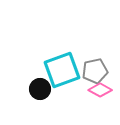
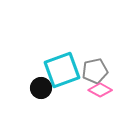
black circle: moved 1 px right, 1 px up
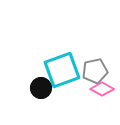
pink diamond: moved 2 px right, 1 px up
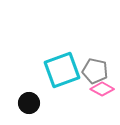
gray pentagon: rotated 25 degrees clockwise
black circle: moved 12 px left, 15 px down
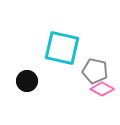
cyan square: moved 22 px up; rotated 33 degrees clockwise
black circle: moved 2 px left, 22 px up
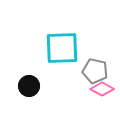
cyan square: rotated 15 degrees counterclockwise
black circle: moved 2 px right, 5 px down
